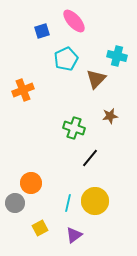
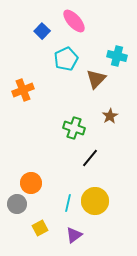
blue square: rotated 28 degrees counterclockwise
brown star: rotated 21 degrees counterclockwise
gray circle: moved 2 px right, 1 px down
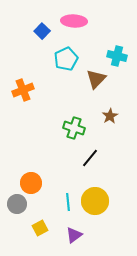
pink ellipse: rotated 45 degrees counterclockwise
cyan line: moved 1 px up; rotated 18 degrees counterclockwise
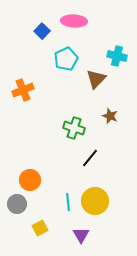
brown star: rotated 21 degrees counterclockwise
orange circle: moved 1 px left, 3 px up
purple triangle: moved 7 px right; rotated 24 degrees counterclockwise
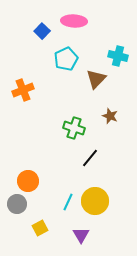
cyan cross: moved 1 px right
orange circle: moved 2 px left, 1 px down
cyan line: rotated 30 degrees clockwise
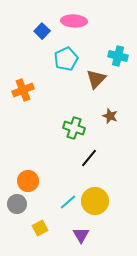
black line: moved 1 px left
cyan line: rotated 24 degrees clockwise
